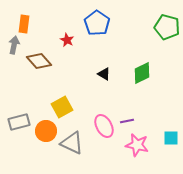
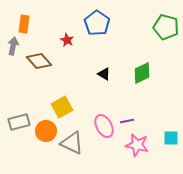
green pentagon: moved 1 px left
gray arrow: moved 1 px left, 1 px down
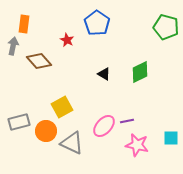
green diamond: moved 2 px left, 1 px up
pink ellipse: rotated 70 degrees clockwise
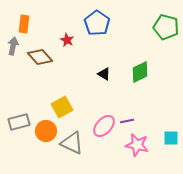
brown diamond: moved 1 px right, 4 px up
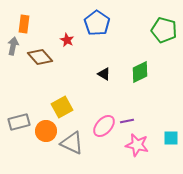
green pentagon: moved 2 px left, 3 px down
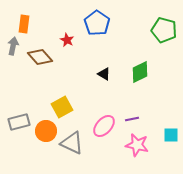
purple line: moved 5 px right, 2 px up
cyan square: moved 3 px up
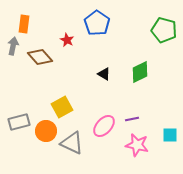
cyan square: moved 1 px left
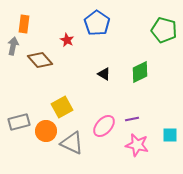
brown diamond: moved 3 px down
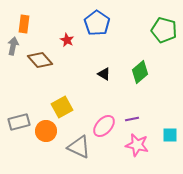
green diamond: rotated 15 degrees counterclockwise
gray triangle: moved 7 px right, 4 px down
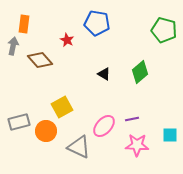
blue pentagon: rotated 25 degrees counterclockwise
pink star: rotated 10 degrees counterclockwise
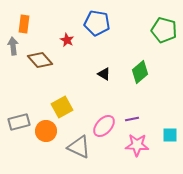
gray arrow: rotated 18 degrees counterclockwise
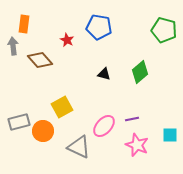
blue pentagon: moved 2 px right, 4 px down
black triangle: rotated 16 degrees counterclockwise
orange circle: moved 3 px left
pink star: rotated 20 degrees clockwise
